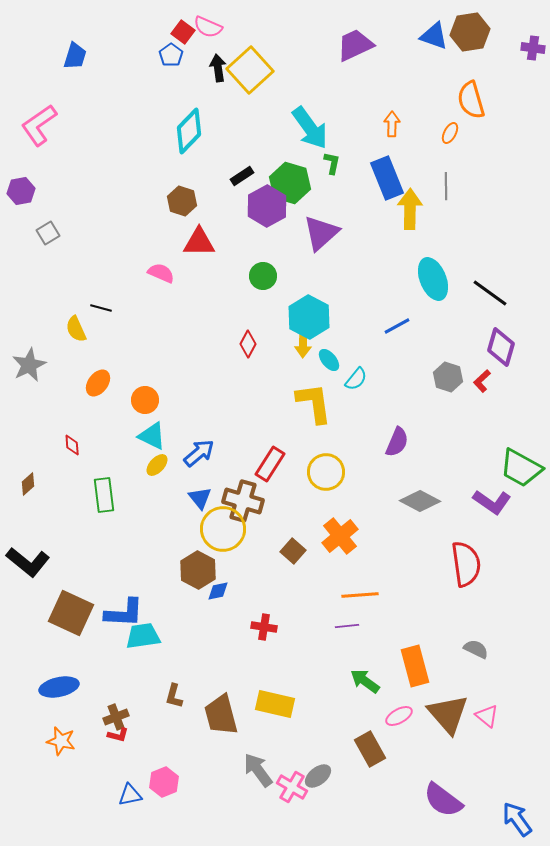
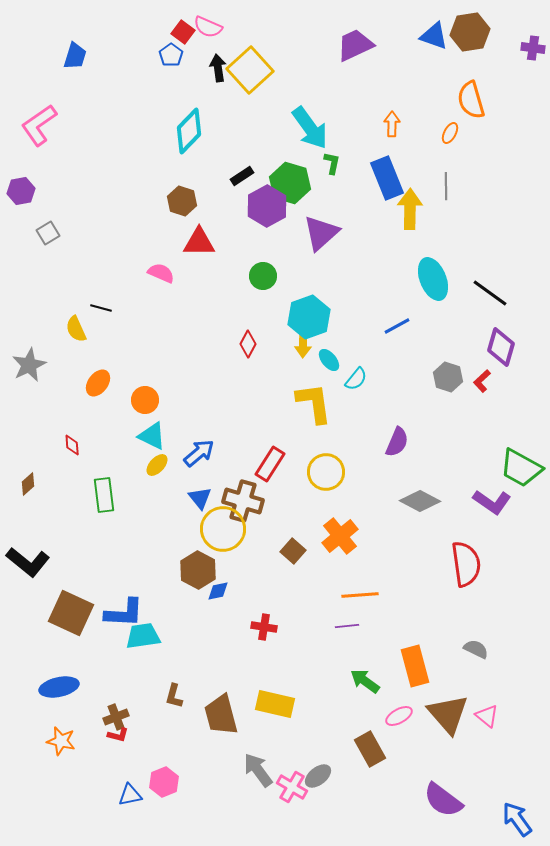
cyan hexagon at (309, 317): rotated 12 degrees clockwise
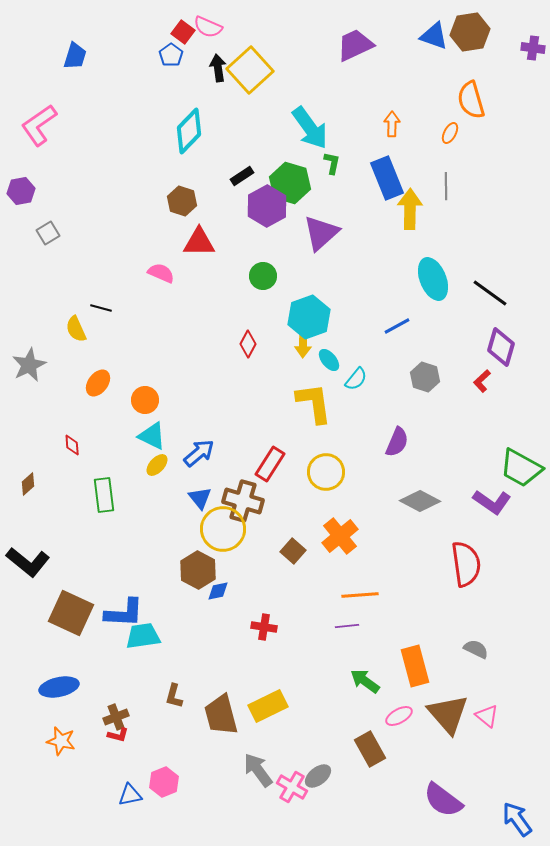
gray hexagon at (448, 377): moved 23 px left
yellow rectangle at (275, 704): moved 7 px left, 2 px down; rotated 39 degrees counterclockwise
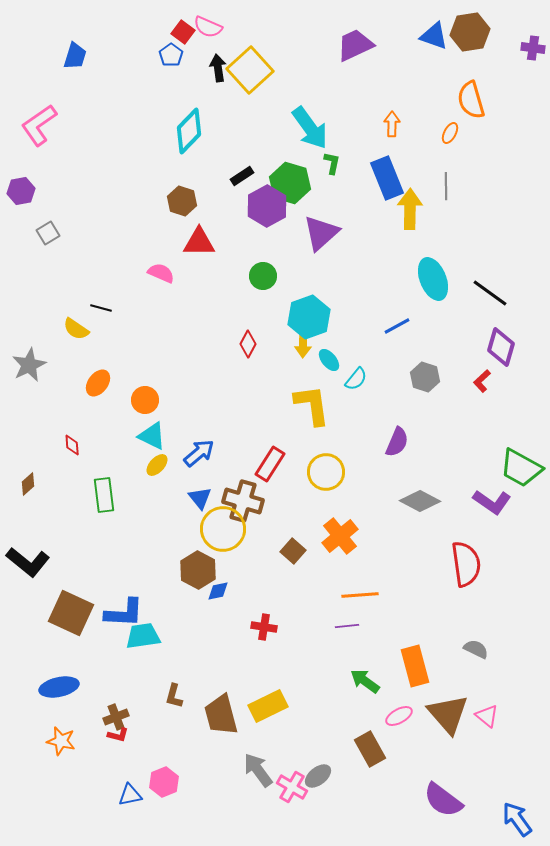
yellow semicircle at (76, 329): rotated 32 degrees counterclockwise
yellow L-shape at (314, 403): moved 2 px left, 2 px down
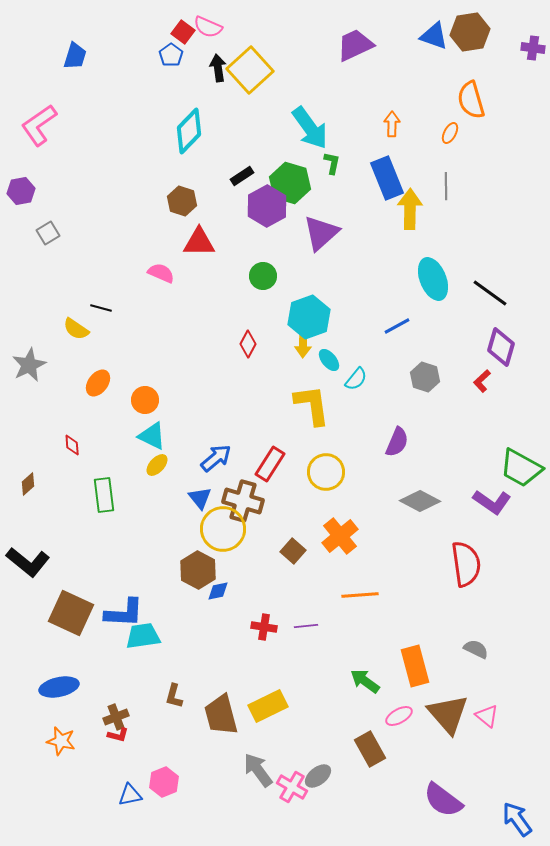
blue arrow at (199, 453): moved 17 px right, 5 px down
purple line at (347, 626): moved 41 px left
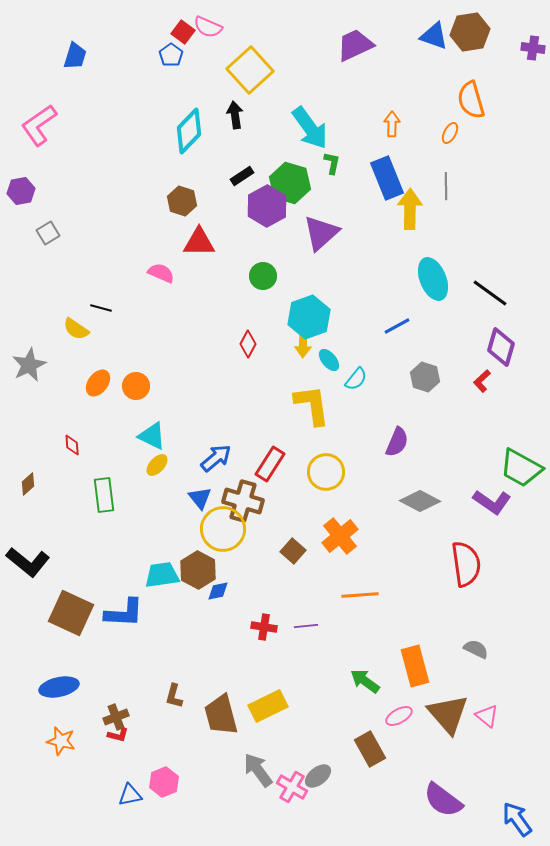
black arrow at (218, 68): moved 17 px right, 47 px down
orange circle at (145, 400): moved 9 px left, 14 px up
cyan trapezoid at (143, 636): moved 19 px right, 61 px up
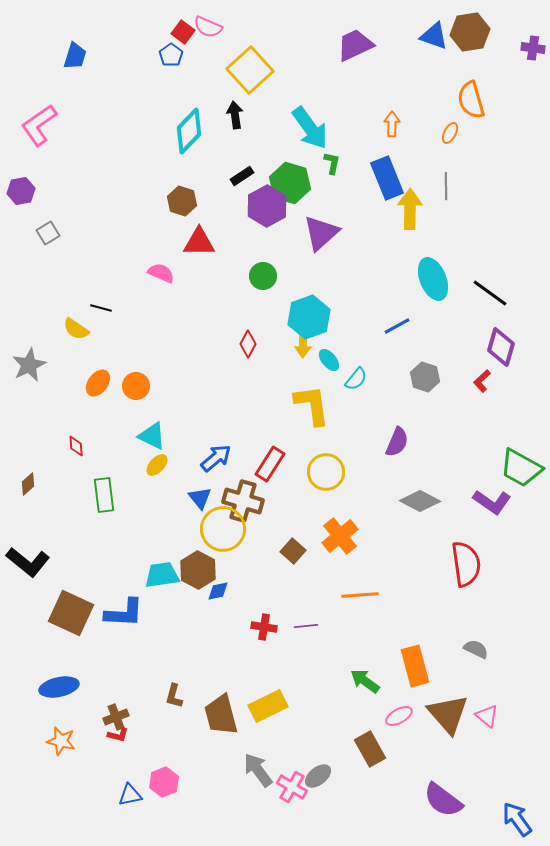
red diamond at (72, 445): moved 4 px right, 1 px down
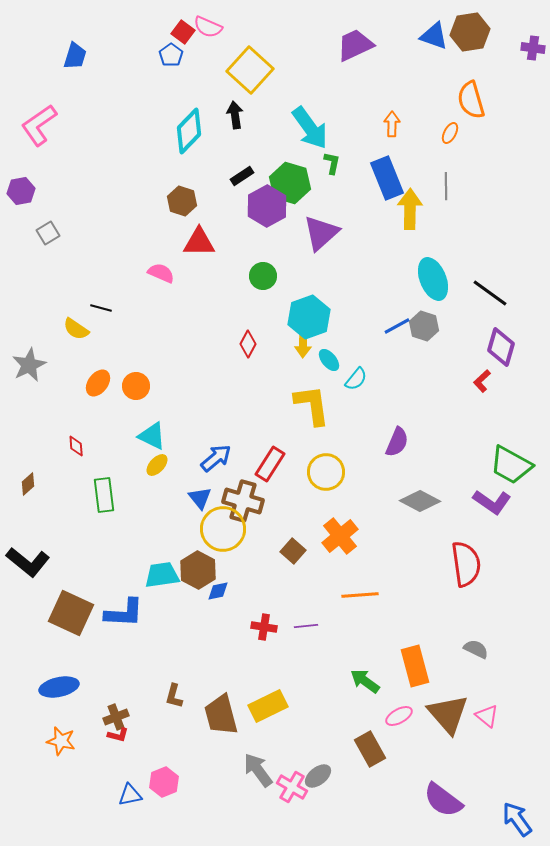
yellow square at (250, 70): rotated 6 degrees counterclockwise
gray hexagon at (425, 377): moved 1 px left, 51 px up
green trapezoid at (521, 468): moved 10 px left, 3 px up
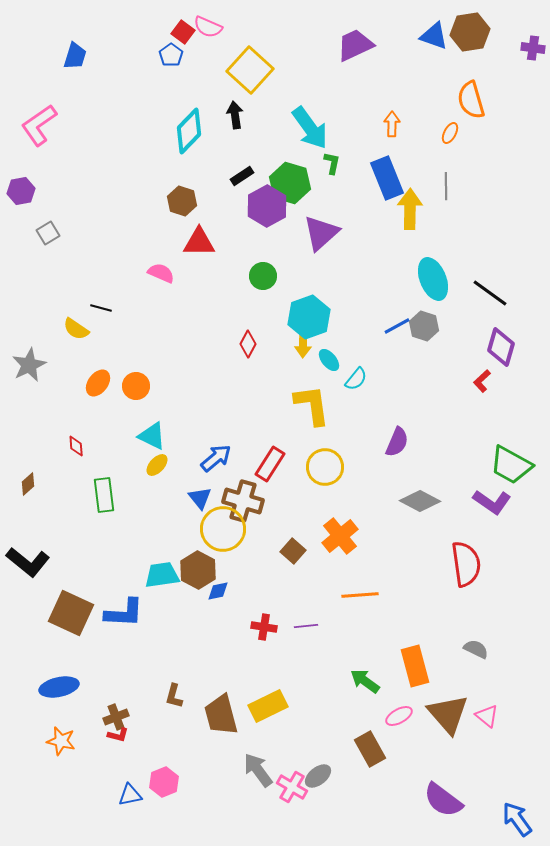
yellow circle at (326, 472): moved 1 px left, 5 px up
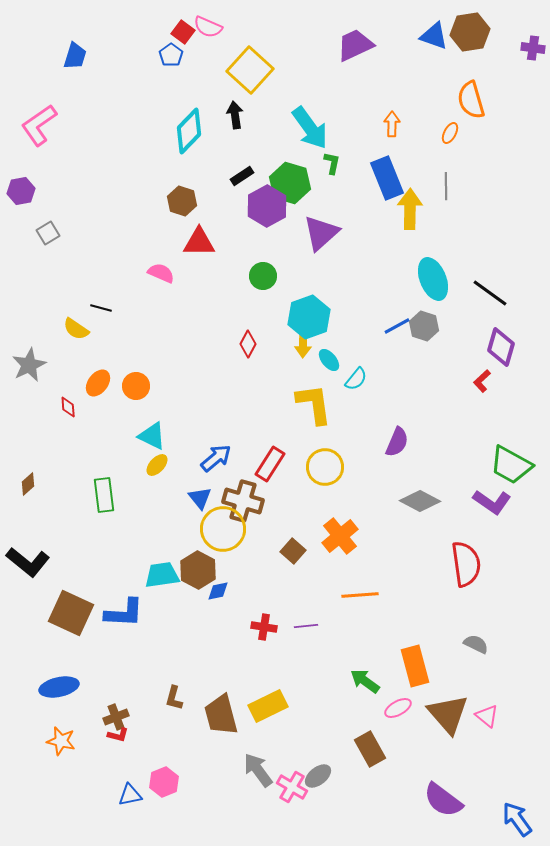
yellow L-shape at (312, 405): moved 2 px right, 1 px up
red diamond at (76, 446): moved 8 px left, 39 px up
gray semicircle at (476, 649): moved 5 px up
brown L-shape at (174, 696): moved 2 px down
pink ellipse at (399, 716): moved 1 px left, 8 px up
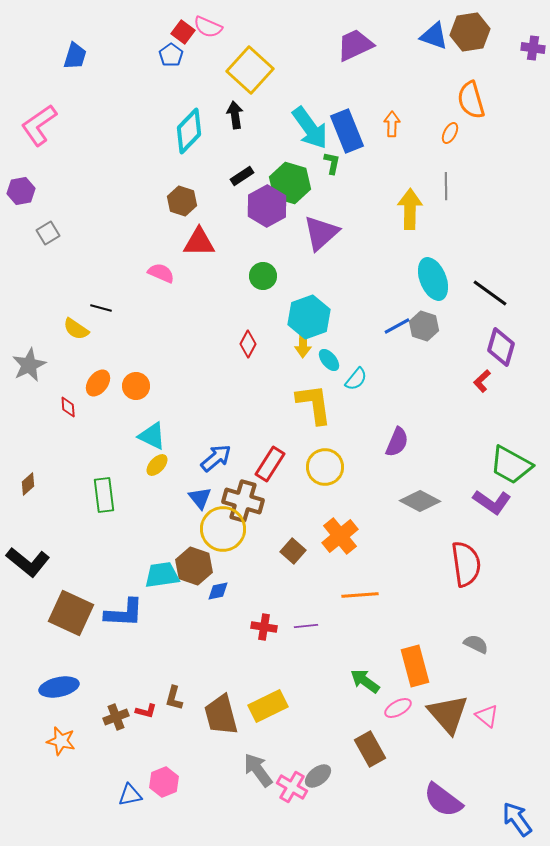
blue rectangle at (387, 178): moved 40 px left, 47 px up
brown hexagon at (198, 570): moved 4 px left, 4 px up; rotated 9 degrees counterclockwise
red L-shape at (118, 735): moved 28 px right, 24 px up
